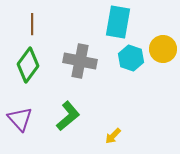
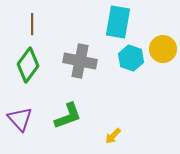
green L-shape: rotated 20 degrees clockwise
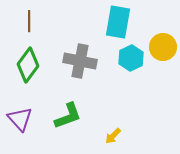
brown line: moved 3 px left, 3 px up
yellow circle: moved 2 px up
cyan hexagon: rotated 15 degrees clockwise
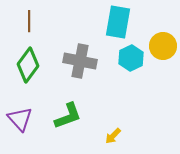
yellow circle: moved 1 px up
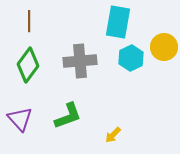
yellow circle: moved 1 px right, 1 px down
gray cross: rotated 16 degrees counterclockwise
yellow arrow: moved 1 px up
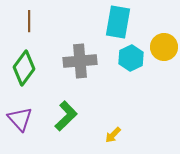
green diamond: moved 4 px left, 3 px down
green L-shape: moved 2 px left; rotated 24 degrees counterclockwise
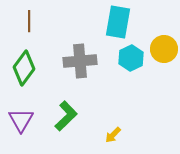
yellow circle: moved 2 px down
purple triangle: moved 1 px right, 1 px down; rotated 12 degrees clockwise
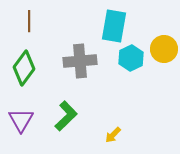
cyan rectangle: moved 4 px left, 4 px down
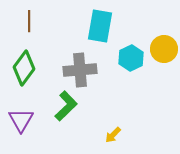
cyan rectangle: moved 14 px left
gray cross: moved 9 px down
green L-shape: moved 10 px up
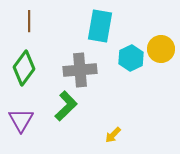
yellow circle: moved 3 px left
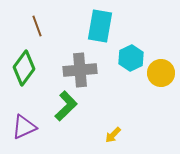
brown line: moved 8 px right, 5 px down; rotated 20 degrees counterclockwise
yellow circle: moved 24 px down
purple triangle: moved 3 px right, 7 px down; rotated 36 degrees clockwise
